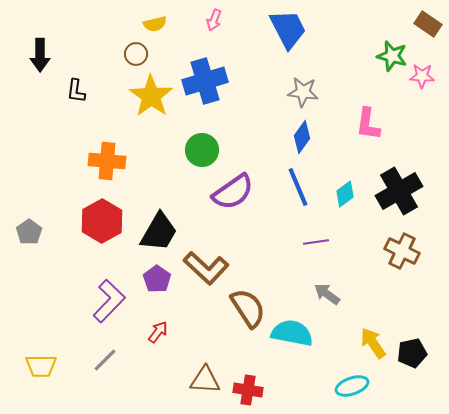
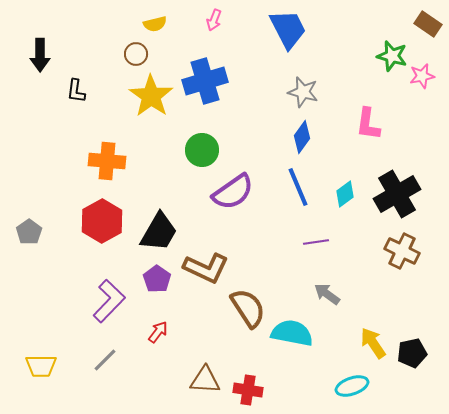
pink star: rotated 15 degrees counterclockwise
gray star: rotated 8 degrees clockwise
black cross: moved 2 px left, 3 px down
brown L-shape: rotated 18 degrees counterclockwise
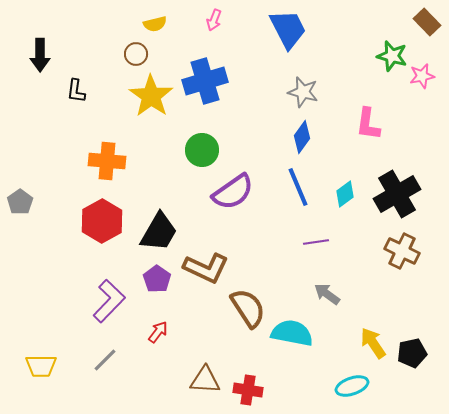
brown rectangle: moved 1 px left, 2 px up; rotated 12 degrees clockwise
gray pentagon: moved 9 px left, 30 px up
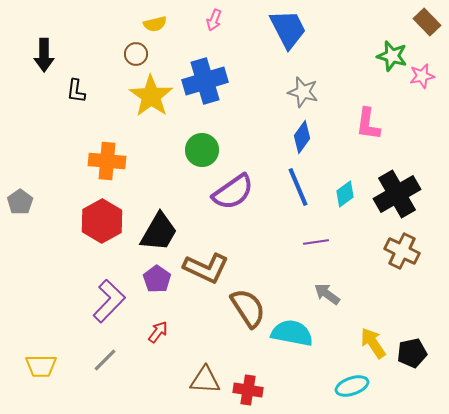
black arrow: moved 4 px right
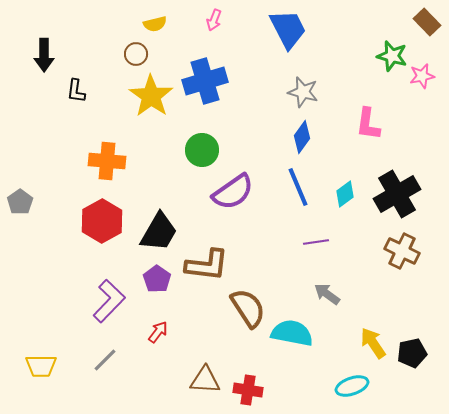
brown L-shape: moved 1 px right, 3 px up; rotated 18 degrees counterclockwise
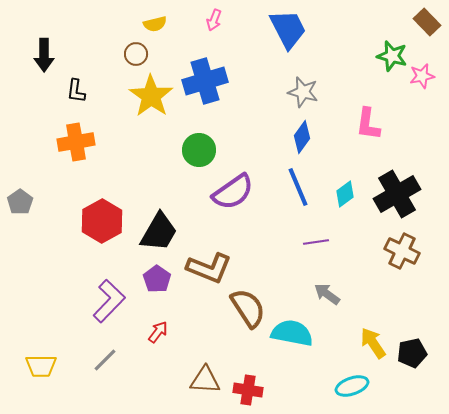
green circle: moved 3 px left
orange cross: moved 31 px left, 19 px up; rotated 15 degrees counterclockwise
brown L-shape: moved 2 px right, 3 px down; rotated 15 degrees clockwise
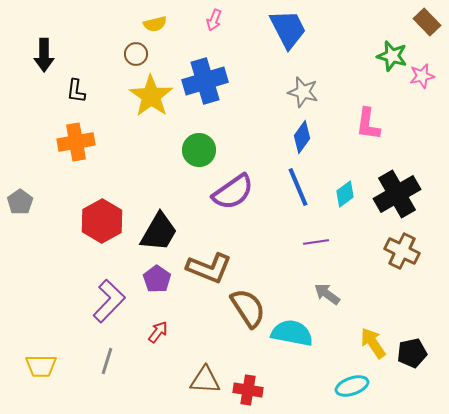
gray line: moved 2 px right, 1 px down; rotated 28 degrees counterclockwise
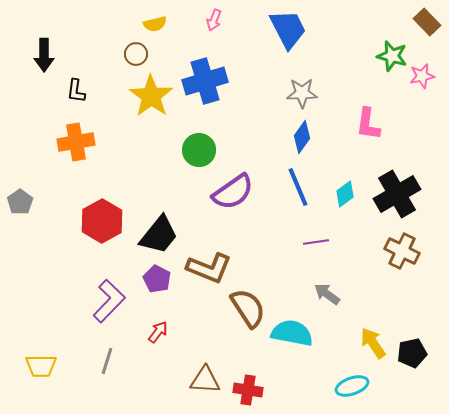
gray star: moved 1 px left, 1 px down; rotated 16 degrees counterclockwise
black trapezoid: moved 3 px down; rotated 9 degrees clockwise
purple pentagon: rotated 8 degrees counterclockwise
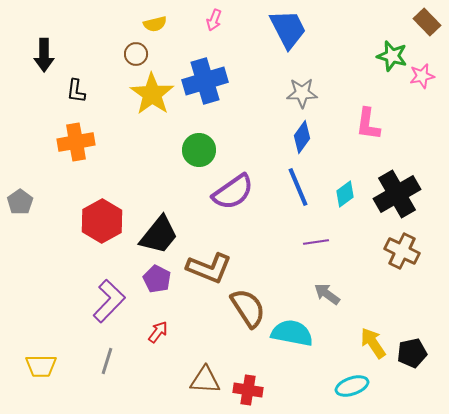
yellow star: moved 1 px right, 2 px up
